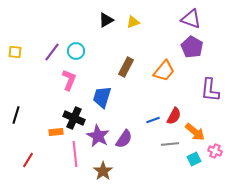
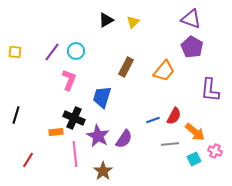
yellow triangle: rotated 24 degrees counterclockwise
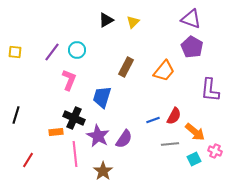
cyan circle: moved 1 px right, 1 px up
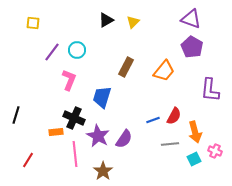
yellow square: moved 18 px right, 29 px up
orange arrow: rotated 35 degrees clockwise
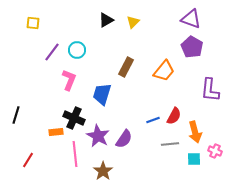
blue trapezoid: moved 3 px up
cyan square: rotated 24 degrees clockwise
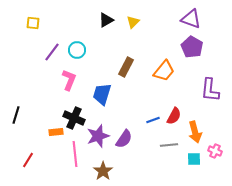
purple star: rotated 25 degrees clockwise
gray line: moved 1 px left, 1 px down
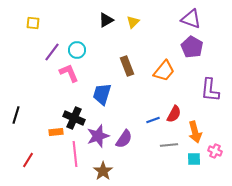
brown rectangle: moved 1 px right, 1 px up; rotated 48 degrees counterclockwise
pink L-shape: moved 7 px up; rotated 45 degrees counterclockwise
red semicircle: moved 2 px up
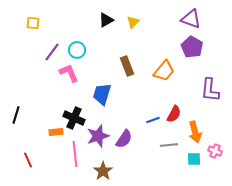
red line: rotated 56 degrees counterclockwise
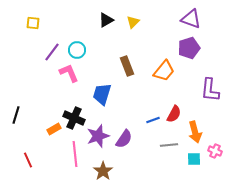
purple pentagon: moved 3 px left, 1 px down; rotated 25 degrees clockwise
orange rectangle: moved 2 px left, 3 px up; rotated 24 degrees counterclockwise
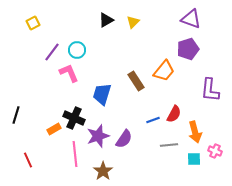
yellow square: rotated 32 degrees counterclockwise
purple pentagon: moved 1 px left, 1 px down
brown rectangle: moved 9 px right, 15 px down; rotated 12 degrees counterclockwise
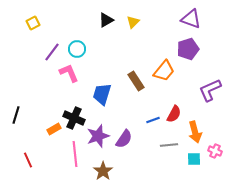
cyan circle: moved 1 px up
purple L-shape: rotated 60 degrees clockwise
